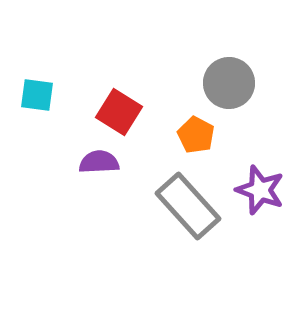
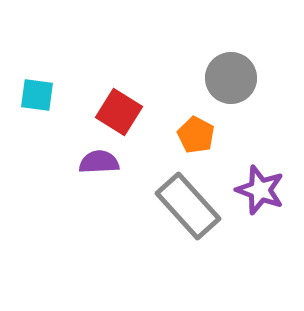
gray circle: moved 2 px right, 5 px up
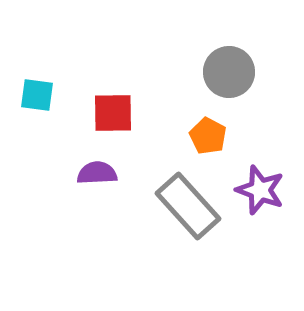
gray circle: moved 2 px left, 6 px up
red square: moved 6 px left, 1 px down; rotated 33 degrees counterclockwise
orange pentagon: moved 12 px right, 1 px down
purple semicircle: moved 2 px left, 11 px down
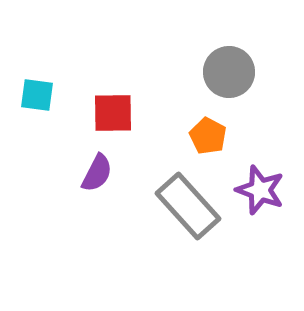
purple semicircle: rotated 120 degrees clockwise
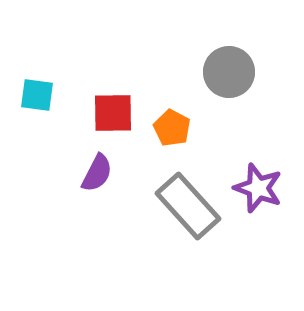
orange pentagon: moved 36 px left, 8 px up
purple star: moved 2 px left, 2 px up
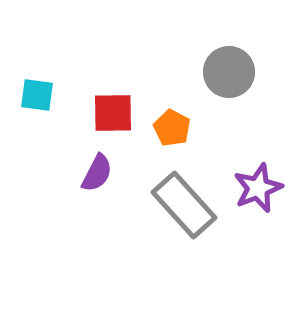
purple star: rotated 30 degrees clockwise
gray rectangle: moved 4 px left, 1 px up
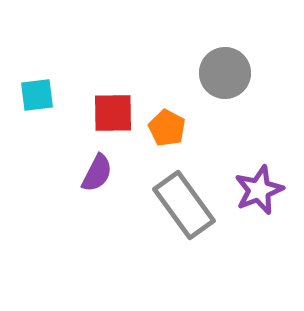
gray circle: moved 4 px left, 1 px down
cyan square: rotated 15 degrees counterclockwise
orange pentagon: moved 5 px left
purple star: moved 1 px right, 2 px down
gray rectangle: rotated 6 degrees clockwise
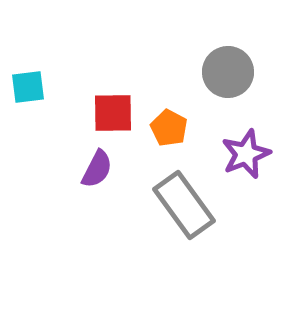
gray circle: moved 3 px right, 1 px up
cyan square: moved 9 px left, 8 px up
orange pentagon: moved 2 px right
purple semicircle: moved 4 px up
purple star: moved 13 px left, 36 px up
